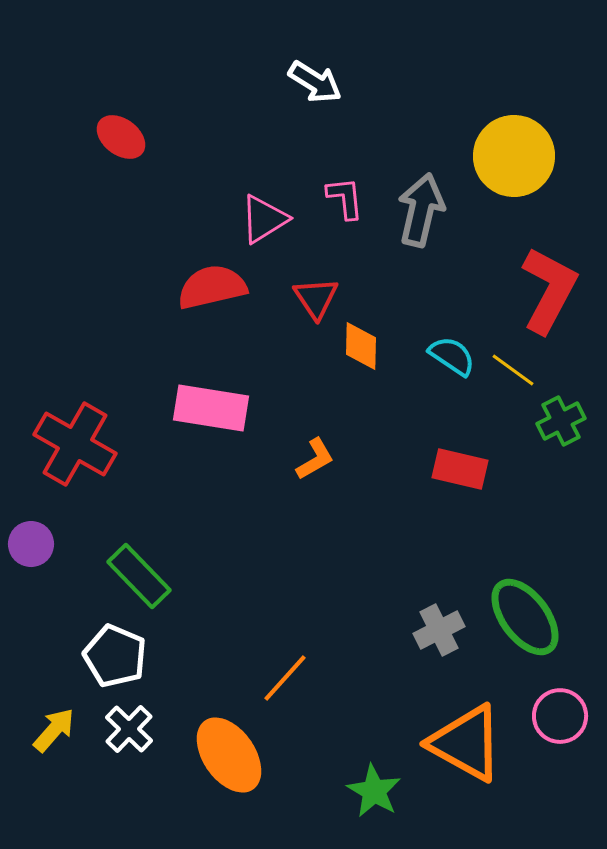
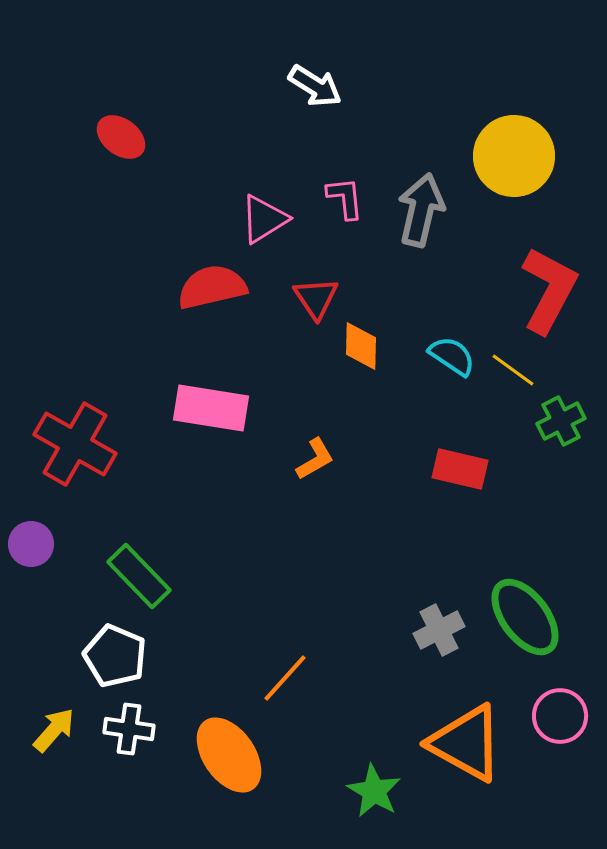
white arrow: moved 4 px down
white cross: rotated 36 degrees counterclockwise
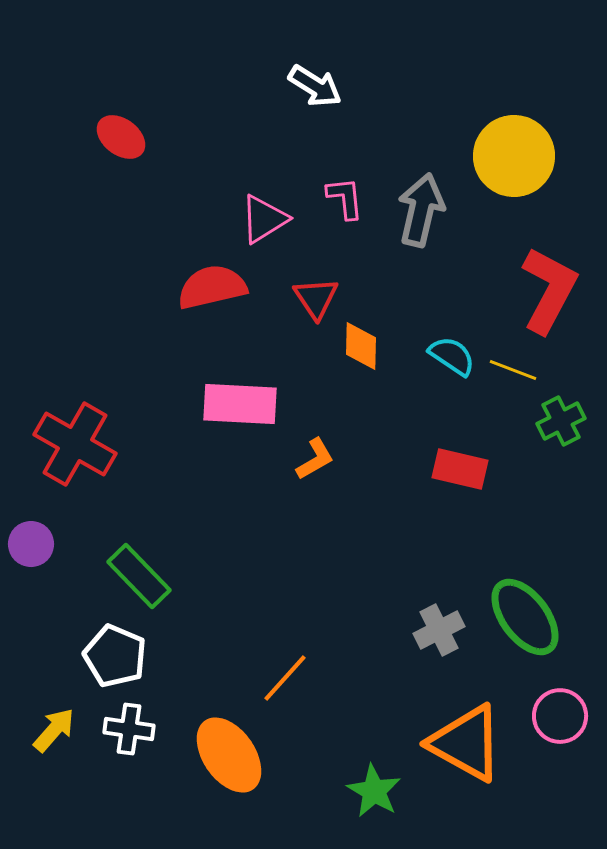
yellow line: rotated 15 degrees counterclockwise
pink rectangle: moved 29 px right, 4 px up; rotated 6 degrees counterclockwise
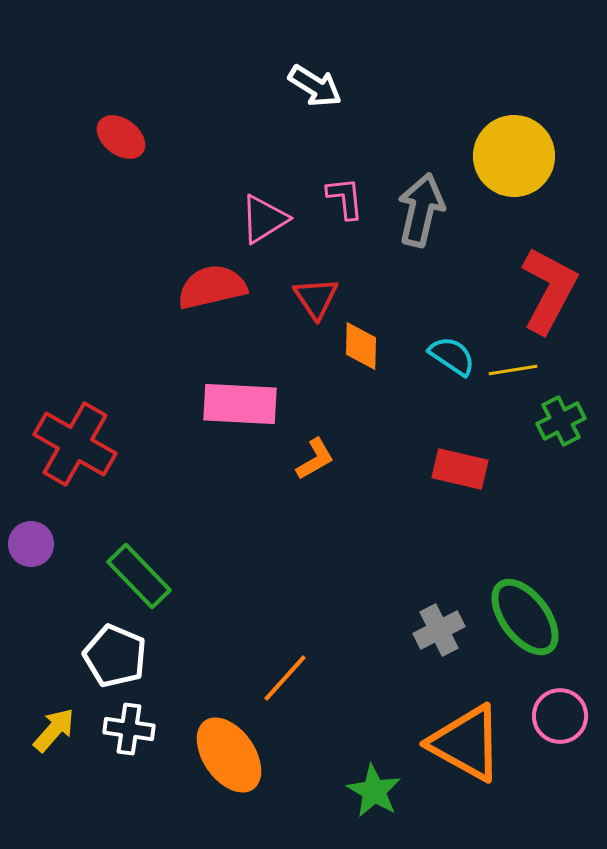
yellow line: rotated 30 degrees counterclockwise
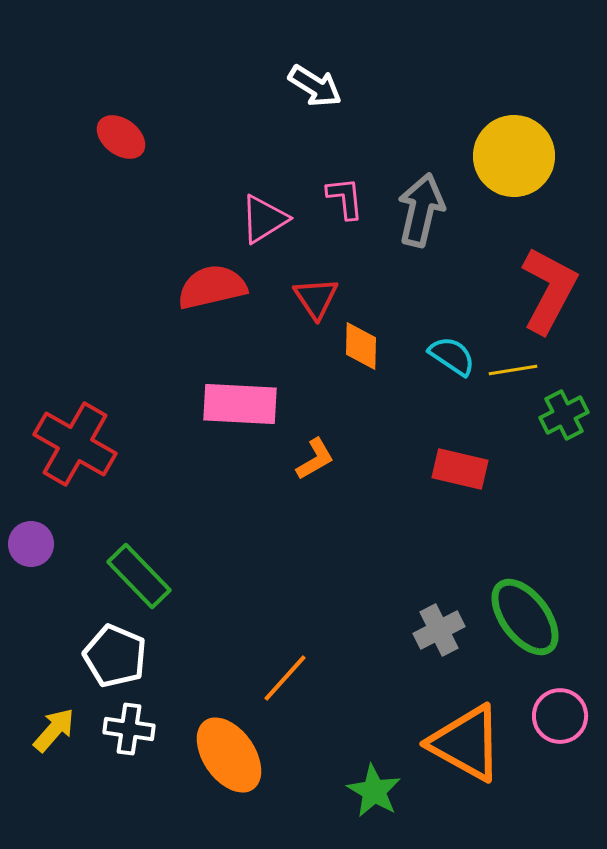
green cross: moved 3 px right, 6 px up
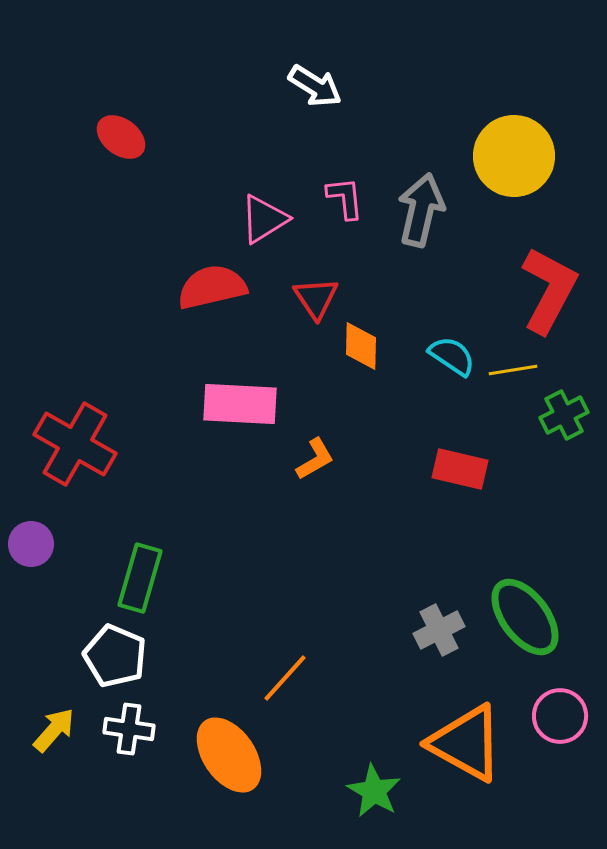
green rectangle: moved 1 px right, 2 px down; rotated 60 degrees clockwise
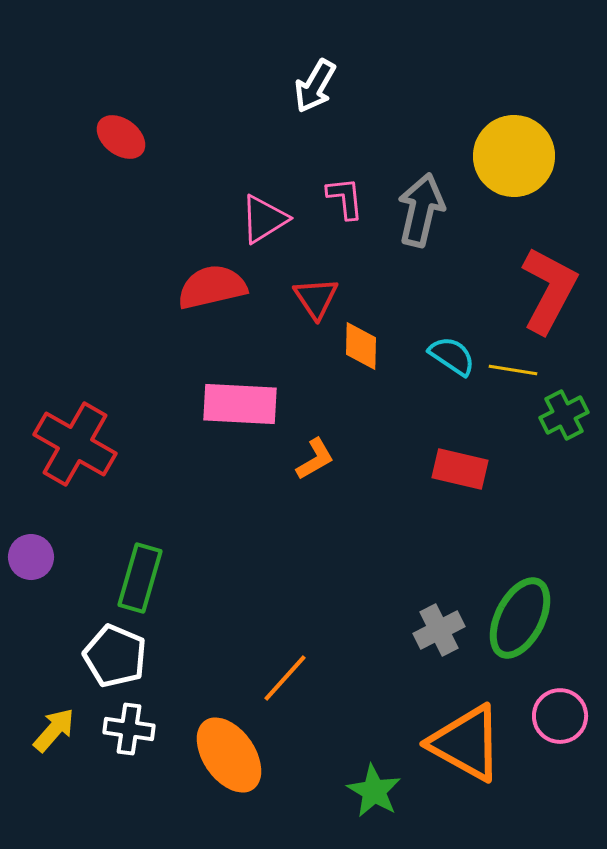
white arrow: rotated 88 degrees clockwise
yellow line: rotated 18 degrees clockwise
purple circle: moved 13 px down
green ellipse: moved 5 px left, 1 px down; rotated 64 degrees clockwise
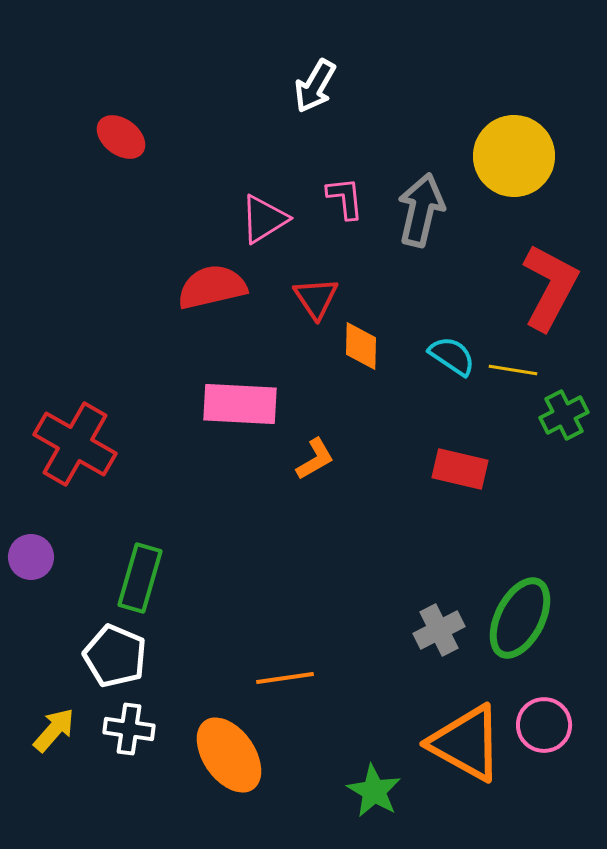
red L-shape: moved 1 px right, 3 px up
orange line: rotated 40 degrees clockwise
pink circle: moved 16 px left, 9 px down
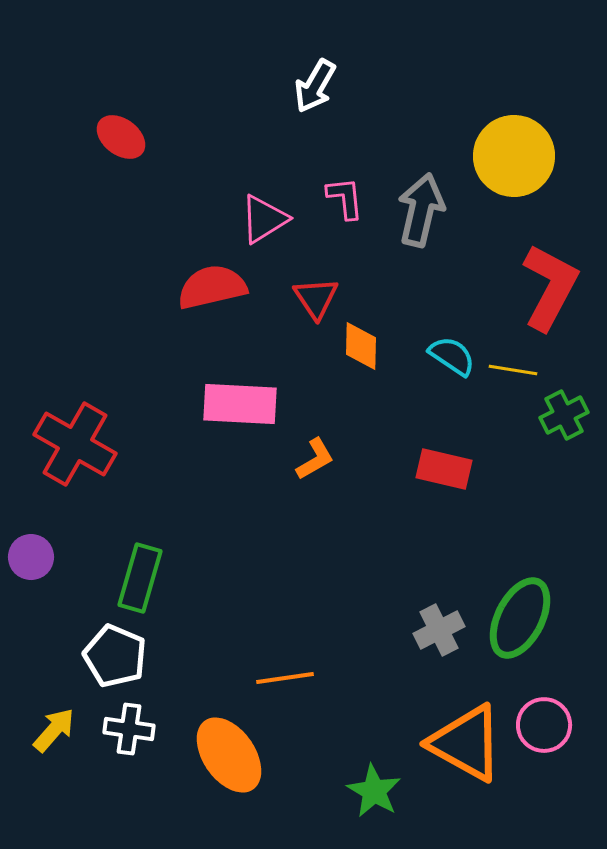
red rectangle: moved 16 px left
